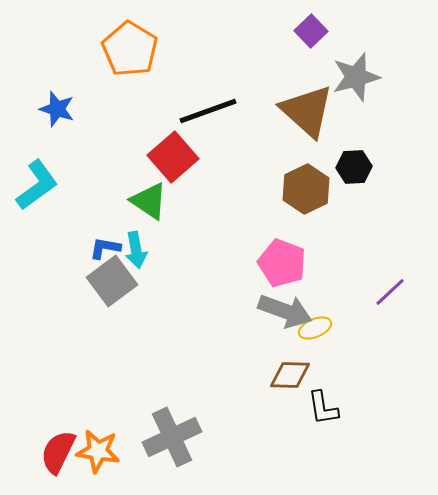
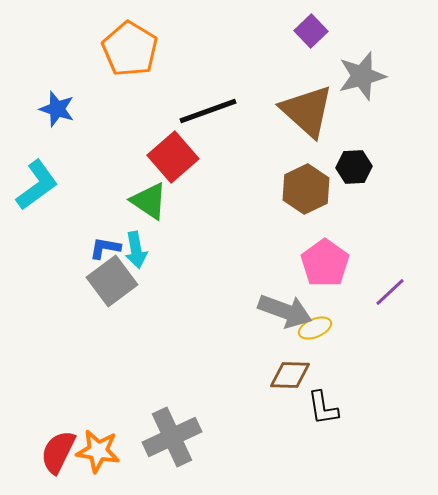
gray star: moved 6 px right, 1 px up
pink pentagon: moved 43 px right; rotated 15 degrees clockwise
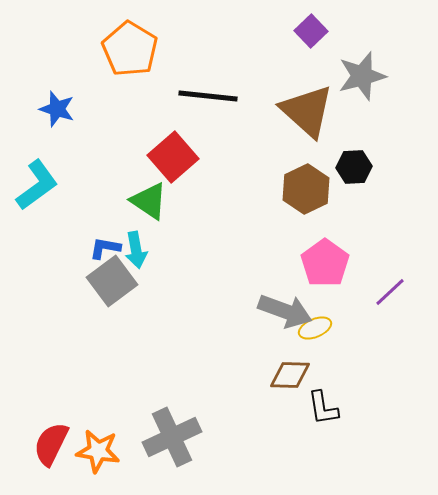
black line: moved 15 px up; rotated 26 degrees clockwise
red semicircle: moved 7 px left, 8 px up
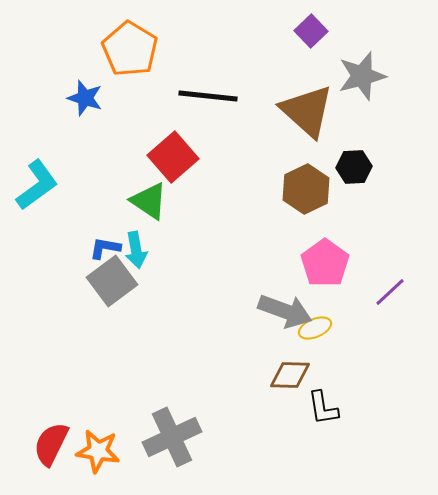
blue star: moved 28 px right, 11 px up
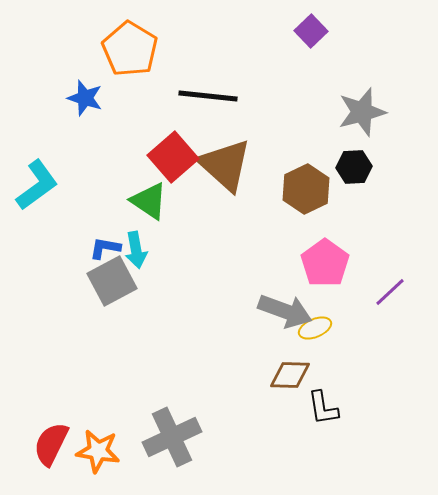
gray star: moved 36 px down
brown triangle: moved 82 px left, 54 px down
gray square: rotated 9 degrees clockwise
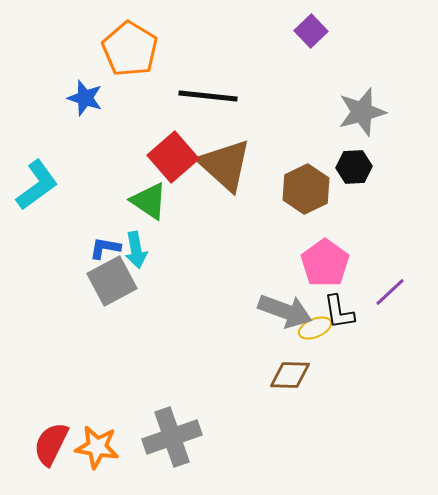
black L-shape: moved 16 px right, 96 px up
gray cross: rotated 6 degrees clockwise
orange star: moved 1 px left, 4 px up
